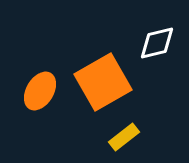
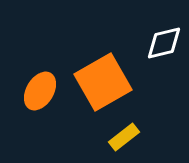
white diamond: moved 7 px right
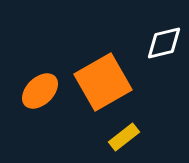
orange ellipse: rotated 15 degrees clockwise
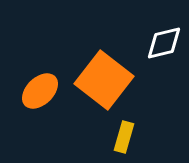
orange square: moved 1 px right, 2 px up; rotated 22 degrees counterclockwise
yellow rectangle: rotated 36 degrees counterclockwise
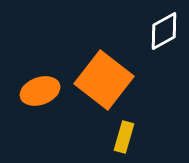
white diamond: moved 12 px up; rotated 15 degrees counterclockwise
orange ellipse: rotated 24 degrees clockwise
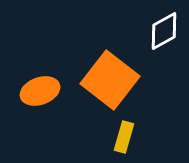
orange square: moved 6 px right
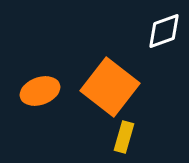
white diamond: rotated 9 degrees clockwise
orange square: moved 7 px down
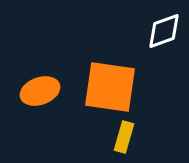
orange square: rotated 30 degrees counterclockwise
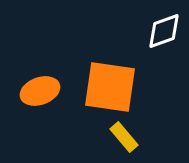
yellow rectangle: rotated 56 degrees counterclockwise
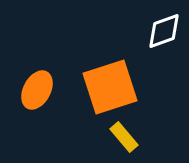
orange square: rotated 26 degrees counterclockwise
orange ellipse: moved 3 px left, 1 px up; rotated 42 degrees counterclockwise
